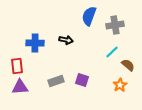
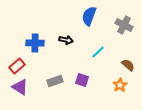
gray cross: moved 9 px right; rotated 36 degrees clockwise
cyan line: moved 14 px left
red rectangle: rotated 56 degrees clockwise
gray rectangle: moved 1 px left
purple triangle: rotated 36 degrees clockwise
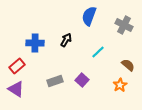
black arrow: rotated 72 degrees counterclockwise
purple square: rotated 24 degrees clockwise
purple triangle: moved 4 px left, 2 px down
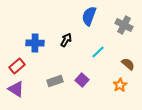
brown semicircle: moved 1 px up
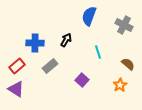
cyan line: rotated 64 degrees counterclockwise
gray rectangle: moved 5 px left, 15 px up; rotated 21 degrees counterclockwise
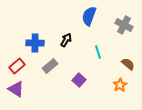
purple square: moved 3 px left
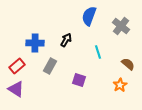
gray cross: moved 3 px left, 1 px down; rotated 12 degrees clockwise
gray rectangle: rotated 21 degrees counterclockwise
purple square: rotated 24 degrees counterclockwise
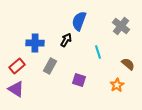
blue semicircle: moved 10 px left, 5 px down
orange star: moved 3 px left
